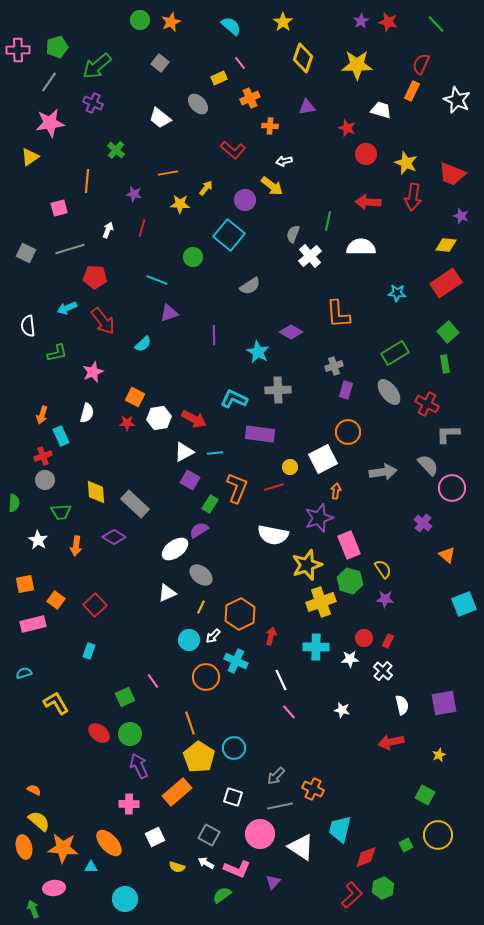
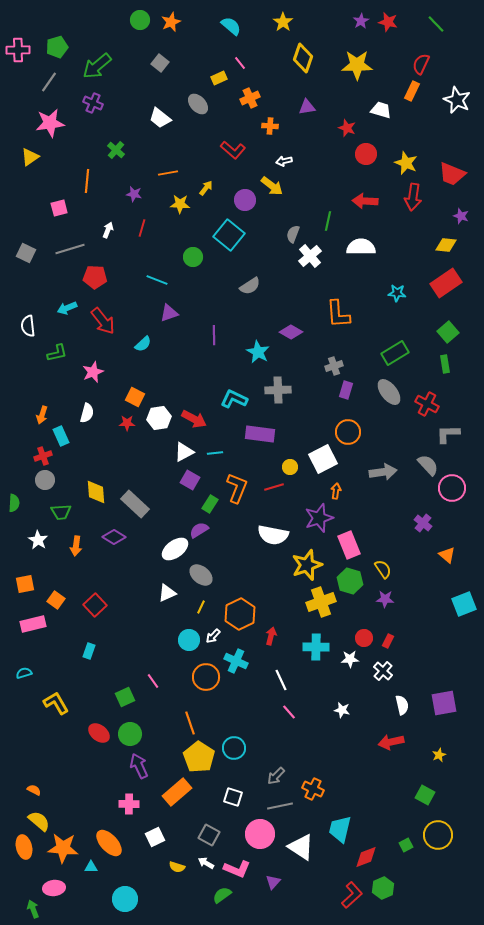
red arrow at (368, 202): moved 3 px left, 1 px up
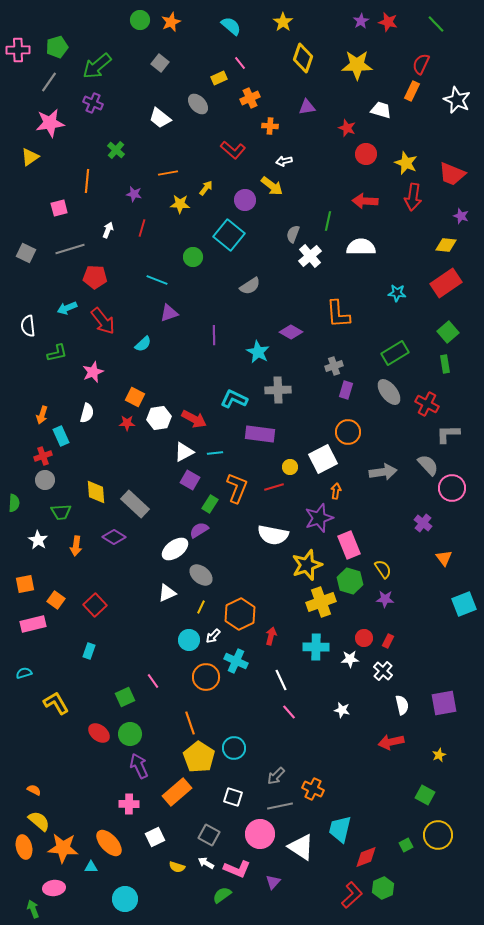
orange triangle at (447, 555): moved 3 px left, 3 px down; rotated 12 degrees clockwise
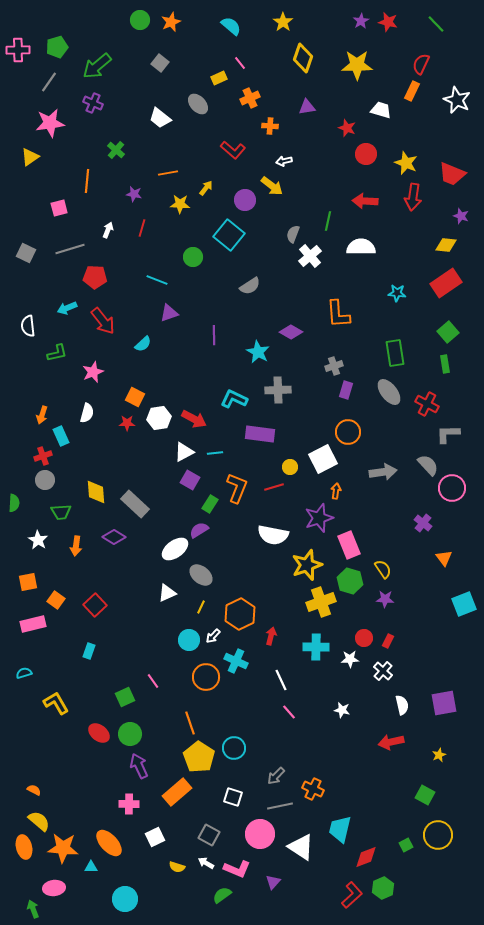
green rectangle at (395, 353): rotated 68 degrees counterclockwise
orange square at (25, 584): moved 3 px right, 2 px up
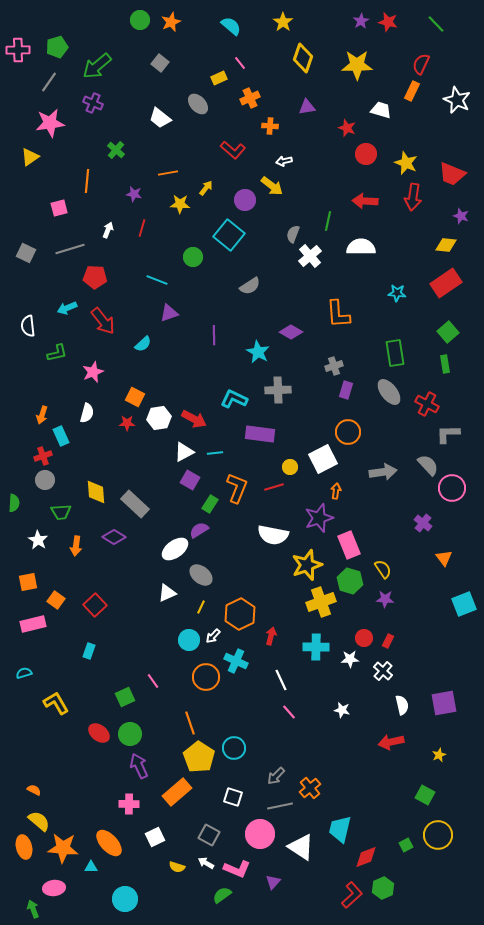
orange cross at (313, 789): moved 3 px left, 1 px up; rotated 25 degrees clockwise
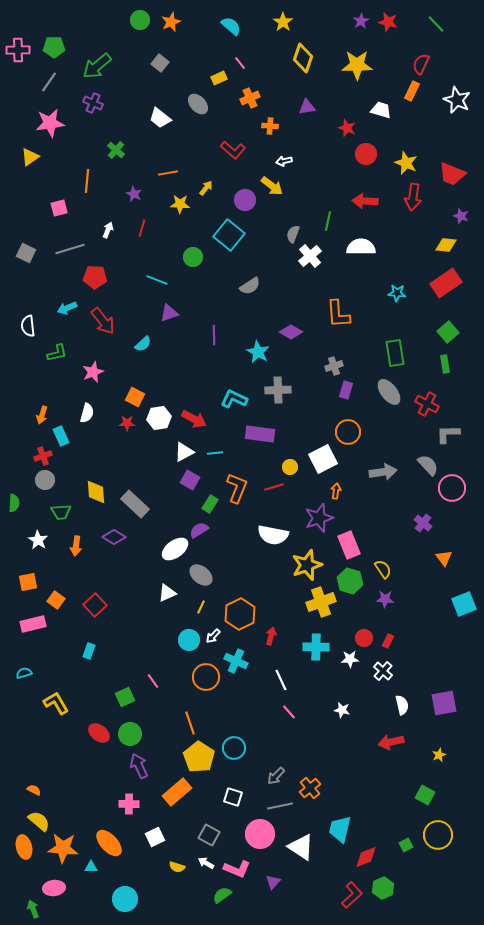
green pentagon at (57, 47): moved 3 px left; rotated 15 degrees clockwise
purple star at (134, 194): rotated 14 degrees clockwise
